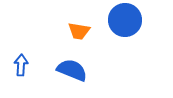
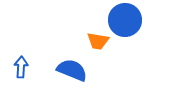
orange trapezoid: moved 19 px right, 10 px down
blue arrow: moved 2 px down
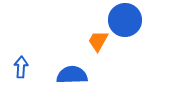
orange trapezoid: rotated 110 degrees clockwise
blue semicircle: moved 5 px down; rotated 24 degrees counterclockwise
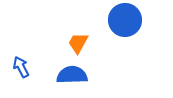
orange trapezoid: moved 20 px left, 2 px down
blue arrow: rotated 30 degrees counterclockwise
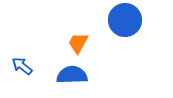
blue arrow: moved 1 px right, 1 px up; rotated 25 degrees counterclockwise
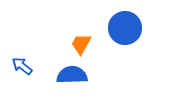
blue circle: moved 8 px down
orange trapezoid: moved 3 px right, 1 px down
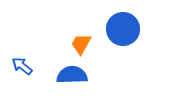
blue circle: moved 2 px left, 1 px down
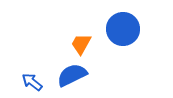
blue arrow: moved 10 px right, 16 px down
blue semicircle: rotated 24 degrees counterclockwise
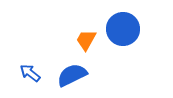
orange trapezoid: moved 5 px right, 4 px up
blue arrow: moved 2 px left, 9 px up
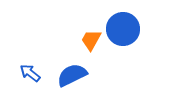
orange trapezoid: moved 5 px right
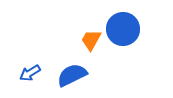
blue arrow: rotated 70 degrees counterclockwise
